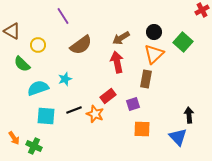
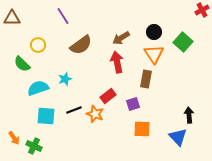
brown triangle: moved 13 px up; rotated 30 degrees counterclockwise
orange triangle: rotated 20 degrees counterclockwise
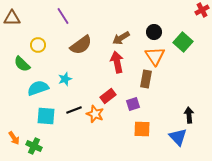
orange triangle: moved 1 px right, 2 px down
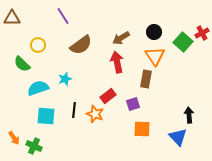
red cross: moved 23 px down
black line: rotated 63 degrees counterclockwise
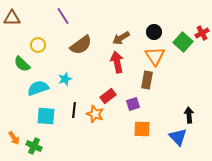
brown rectangle: moved 1 px right, 1 px down
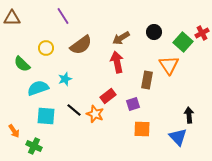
yellow circle: moved 8 px right, 3 px down
orange triangle: moved 14 px right, 9 px down
black line: rotated 56 degrees counterclockwise
orange arrow: moved 7 px up
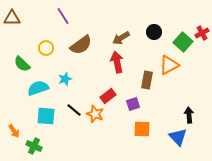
orange triangle: rotated 35 degrees clockwise
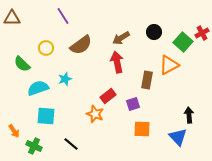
black line: moved 3 px left, 34 px down
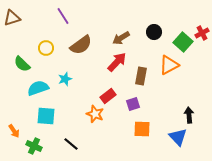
brown triangle: rotated 18 degrees counterclockwise
red arrow: rotated 55 degrees clockwise
brown rectangle: moved 6 px left, 4 px up
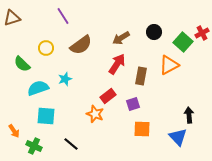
red arrow: moved 2 px down; rotated 10 degrees counterclockwise
